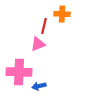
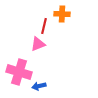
pink cross: rotated 15 degrees clockwise
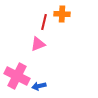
red line: moved 4 px up
pink cross: moved 2 px left, 4 px down; rotated 10 degrees clockwise
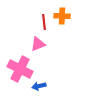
orange cross: moved 2 px down
red line: rotated 21 degrees counterclockwise
pink cross: moved 3 px right, 7 px up
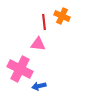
orange cross: rotated 21 degrees clockwise
pink triangle: rotated 28 degrees clockwise
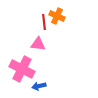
orange cross: moved 5 px left
pink cross: moved 2 px right
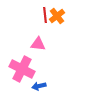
orange cross: rotated 28 degrees clockwise
red line: moved 1 px right, 7 px up
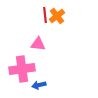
pink cross: rotated 35 degrees counterclockwise
blue arrow: moved 1 px up
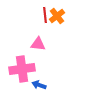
blue arrow: rotated 32 degrees clockwise
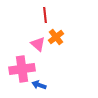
orange cross: moved 1 px left, 21 px down
pink triangle: rotated 35 degrees clockwise
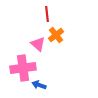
red line: moved 2 px right, 1 px up
orange cross: moved 2 px up
pink cross: moved 1 px right, 1 px up
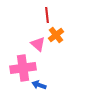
red line: moved 1 px down
